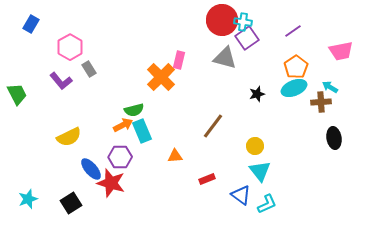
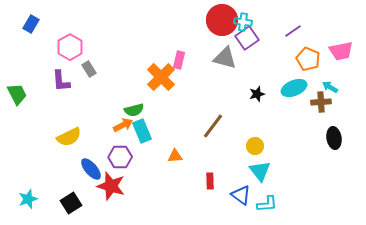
orange pentagon: moved 12 px right, 8 px up; rotated 15 degrees counterclockwise
purple L-shape: rotated 35 degrees clockwise
red rectangle: moved 3 px right, 2 px down; rotated 70 degrees counterclockwise
red star: moved 3 px down
cyan L-shape: rotated 20 degrees clockwise
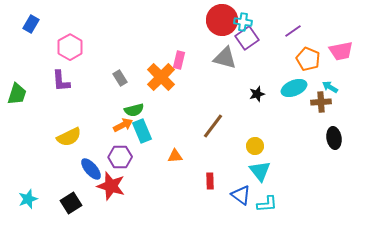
gray rectangle: moved 31 px right, 9 px down
green trapezoid: rotated 45 degrees clockwise
